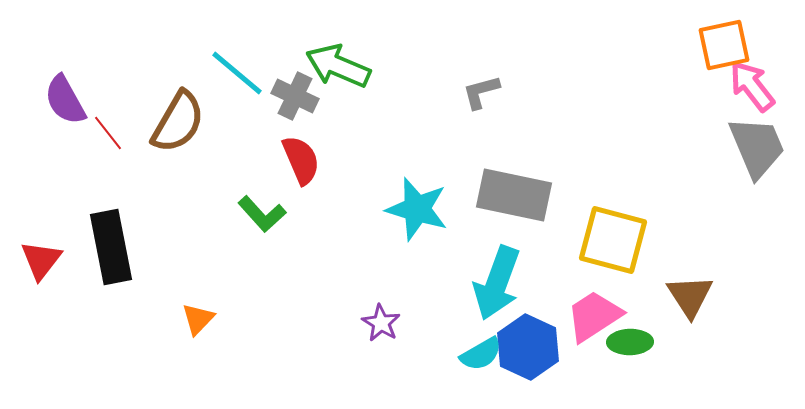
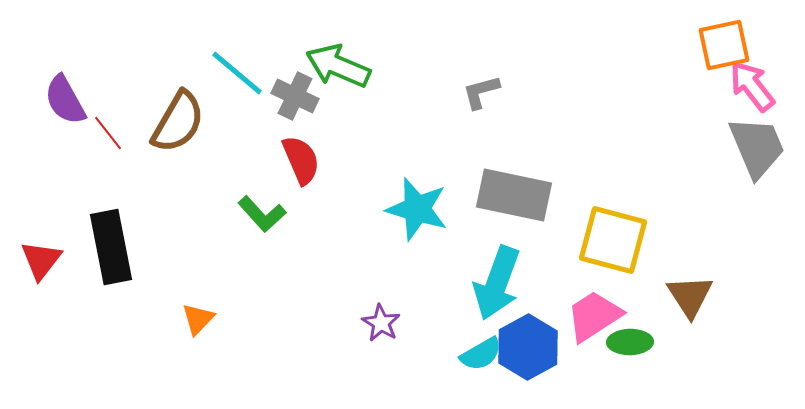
blue hexagon: rotated 6 degrees clockwise
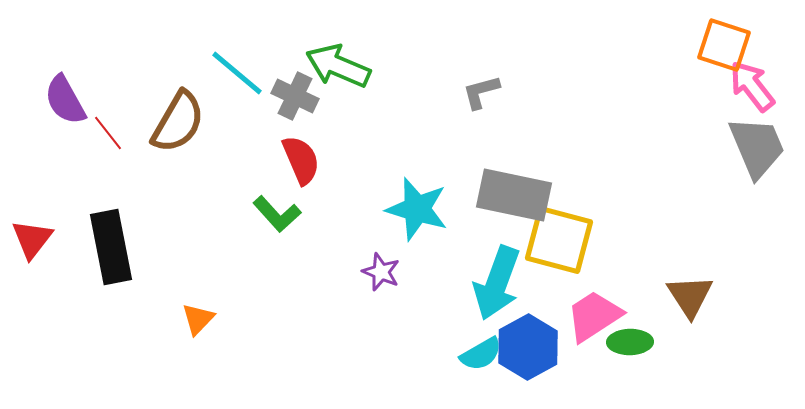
orange square: rotated 30 degrees clockwise
green L-shape: moved 15 px right
yellow square: moved 54 px left
red triangle: moved 9 px left, 21 px up
purple star: moved 51 px up; rotated 9 degrees counterclockwise
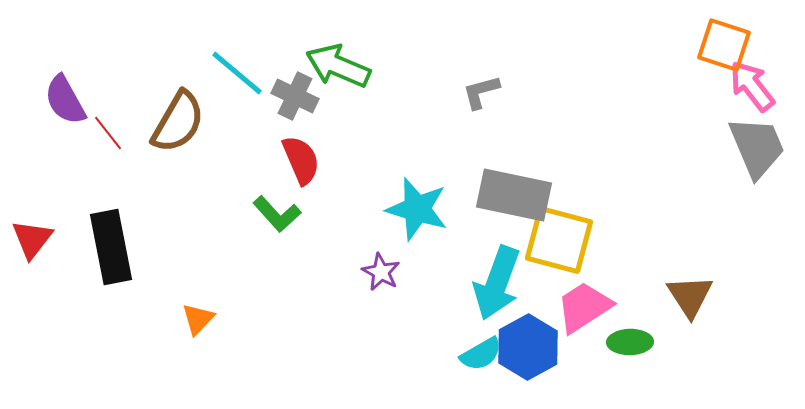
purple star: rotated 6 degrees clockwise
pink trapezoid: moved 10 px left, 9 px up
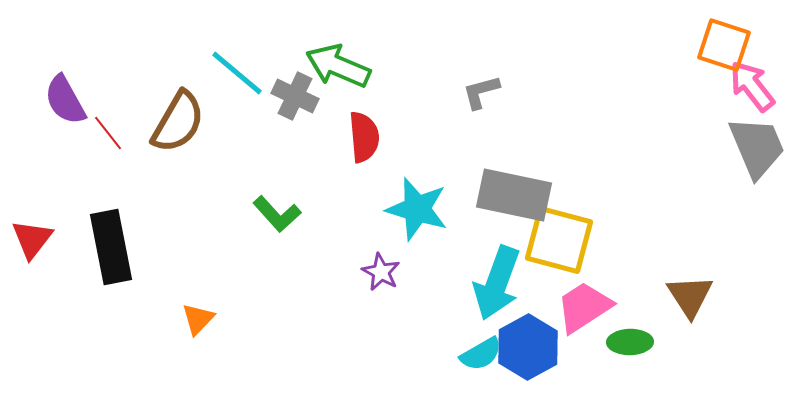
red semicircle: moved 63 px right, 23 px up; rotated 18 degrees clockwise
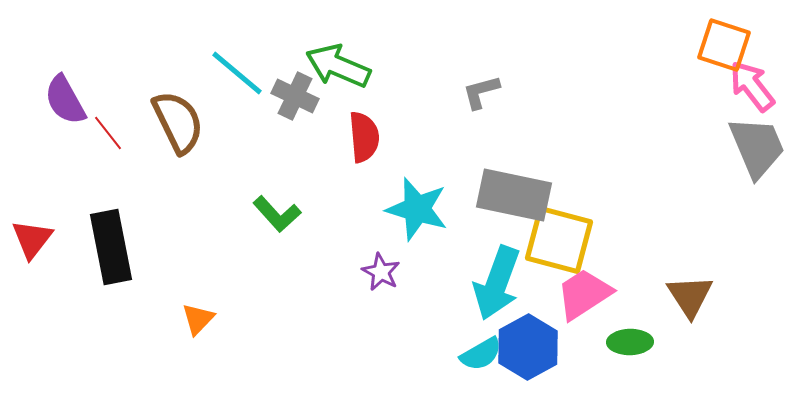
brown semicircle: rotated 56 degrees counterclockwise
pink trapezoid: moved 13 px up
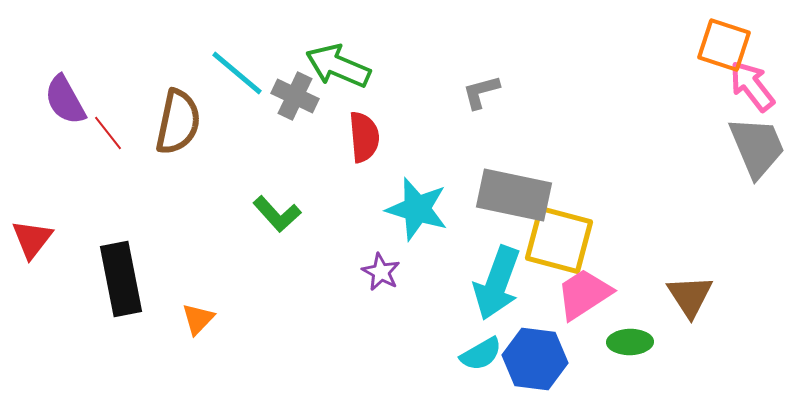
brown semicircle: rotated 38 degrees clockwise
black rectangle: moved 10 px right, 32 px down
blue hexagon: moved 7 px right, 12 px down; rotated 24 degrees counterclockwise
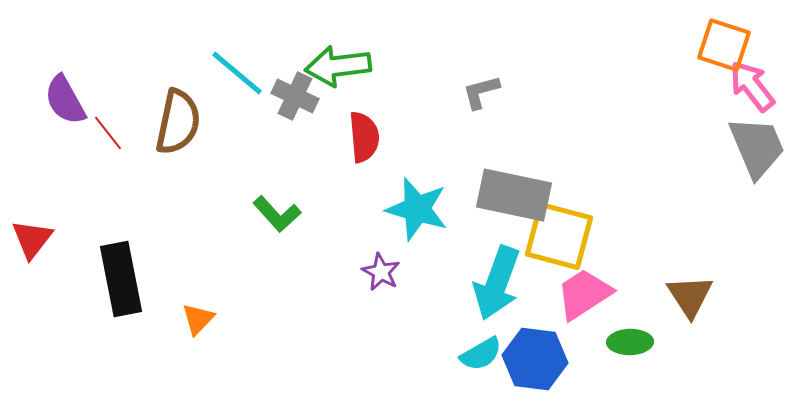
green arrow: rotated 30 degrees counterclockwise
yellow square: moved 4 px up
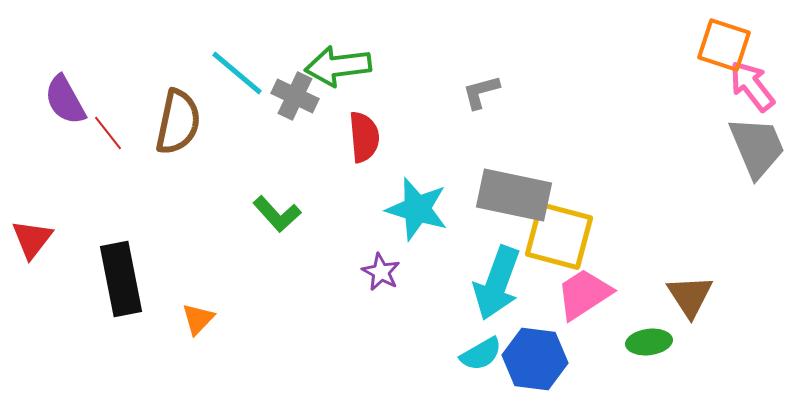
green ellipse: moved 19 px right; rotated 6 degrees counterclockwise
